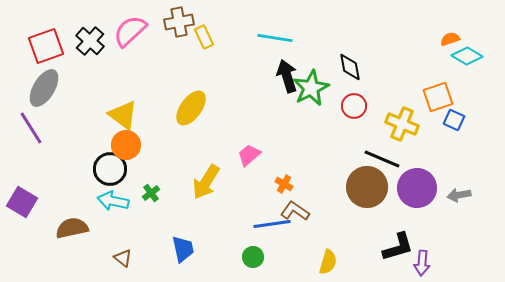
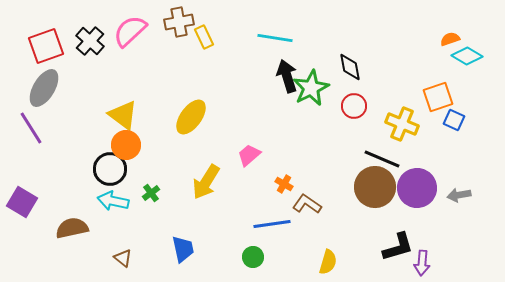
yellow ellipse: moved 9 px down
brown circle: moved 8 px right
brown L-shape: moved 12 px right, 7 px up
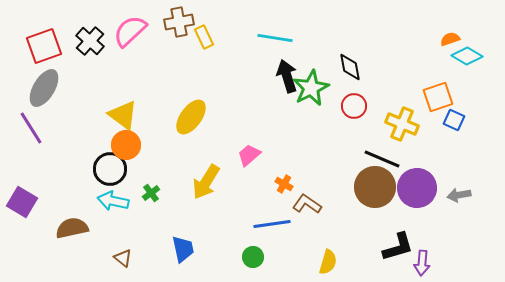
red square: moved 2 px left
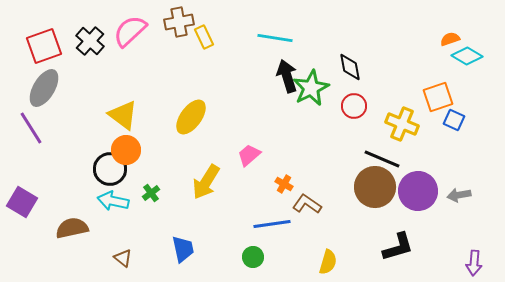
orange circle: moved 5 px down
purple circle: moved 1 px right, 3 px down
purple arrow: moved 52 px right
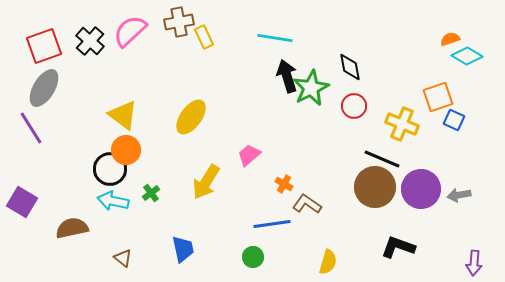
purple circle: moved 3 px right, 2 px up
black L-shape: rotated 144 degrees counterclockwise
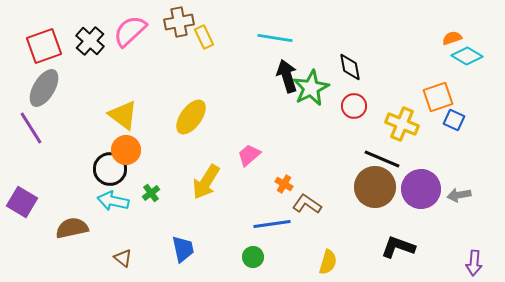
orange semicircle: moved 2 px right, 1 px up
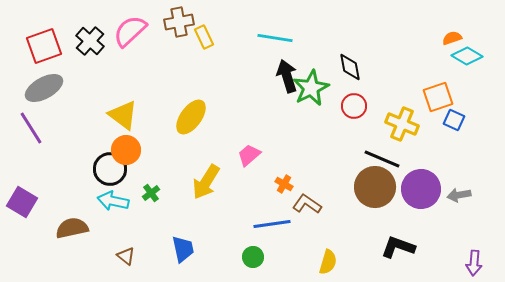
gray ellipse: rotated 30 degrees clockwise
brown triangle: moved 3 px right, 2 px up
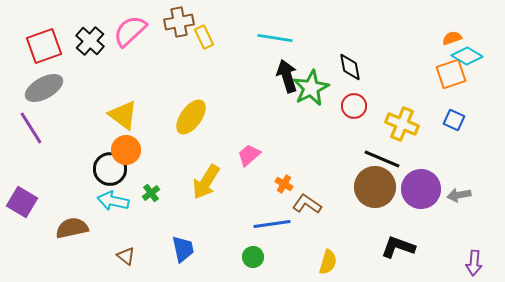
orange square: moved 13 px right, 23 px up
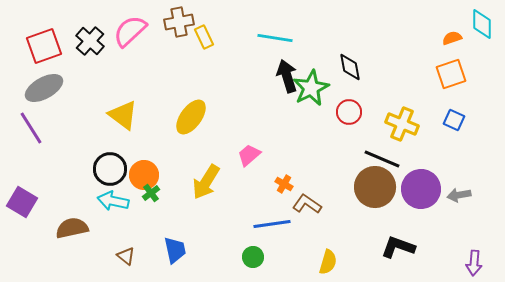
cyan diamond: moved 15 px right, 32 px up; rotated 60 degrees clockwise
red circle: moved 5 px left, 6 px down
orange circle: moved 18 px right, 25 px down
blue trapezoid: moved 8 px left, 1 px down
